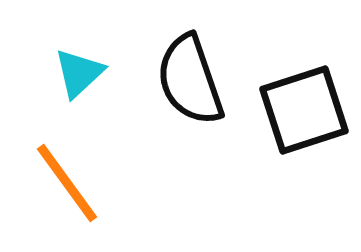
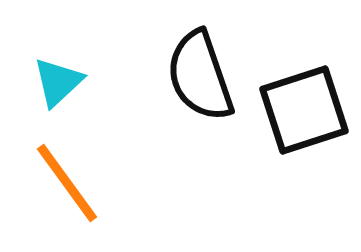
cyan triangle: moved 21 px left, 9 px down
black semicircle: moved 10 px right, 4 px up
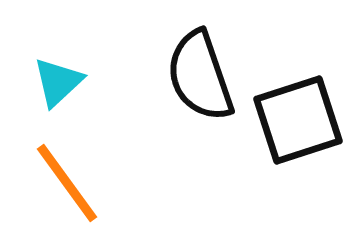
black square: moved 6 px left, 10 px down
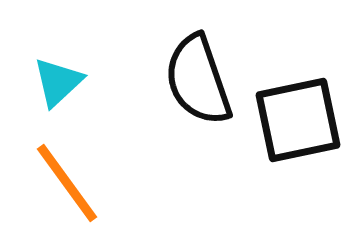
black semicircle: moved 2 px left, 4 px down
black square: rotated 6 degrees clockwise
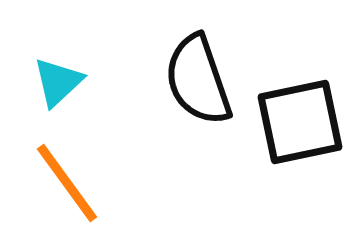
black square: moved 2 px right, 2 px down
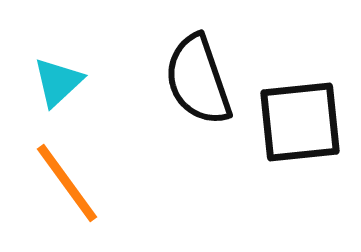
black square: rotated 6 degrees clockwise
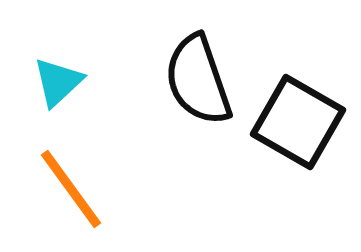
black square: moved 2 px left; rotated 36 degrees clockwise
orange line: moved 4 px right, 6 px down
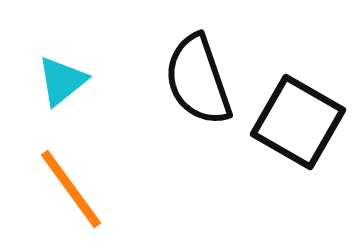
cyan triangle: moved 4 px right, 1 px up; rotated 4 degrees clockwise
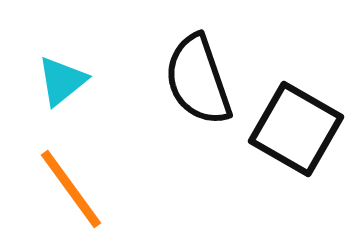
black square: moved 2 px left, 7 px down
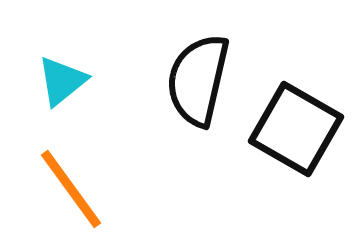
black semicircle: rotated 32 degrees clockwise
